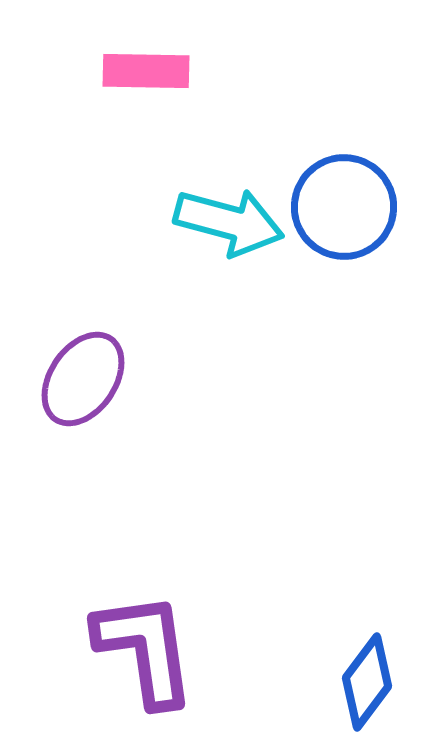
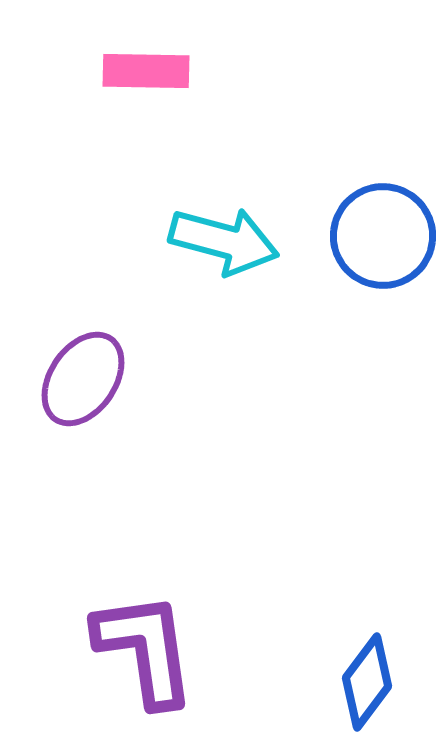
blue circle: moved 39 px right, 29 px down
cyan arrow: moved 5 px left, 19 px down
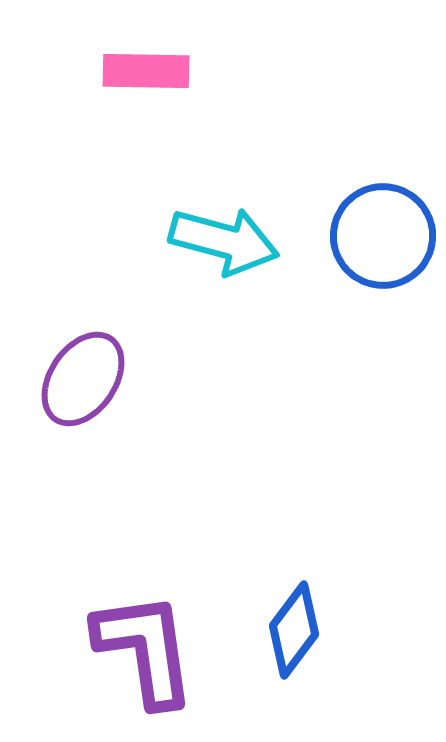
blue diamond: moved 73 px left, 52 px up
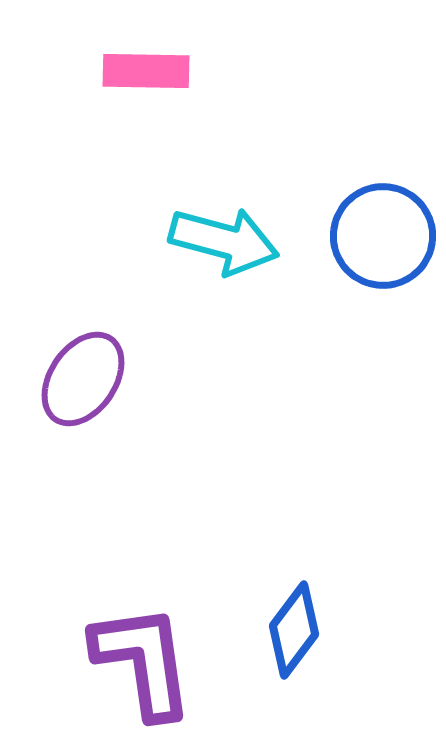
purple L-shape: moved 2 px left, 12 px down
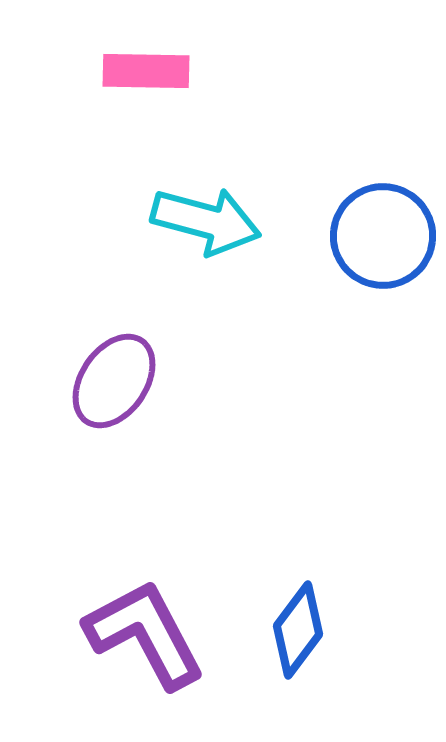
cyan arrow: moved 18 px left, 20 px up
purple ellipse: moved 31 px right, 2 px down
blue diamond: moved 4 px right
purple L-shape: moved 2 px right, 27 px up; rotated 20 degrees counterclockwise
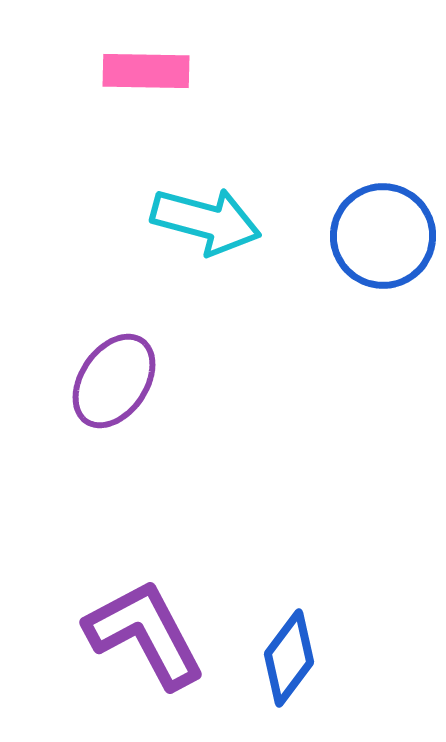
blue diamond: moved 9 px left, 28 px down
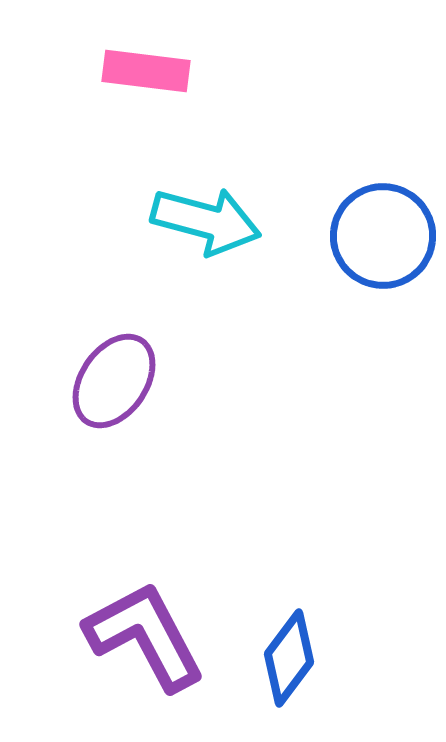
pink rectangle: rotated 6 degrees clockwise
purple L-shape: moved 2 px down
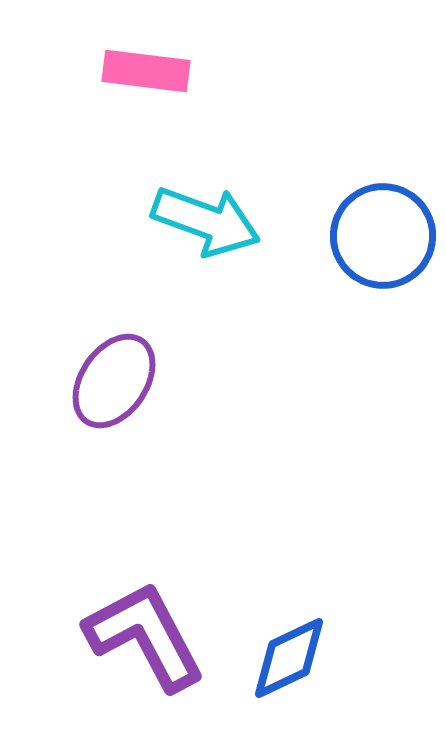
cyan arrow: rotated 5 degrees clockwise
blue diamond: rotated 28 degrees clockwise
